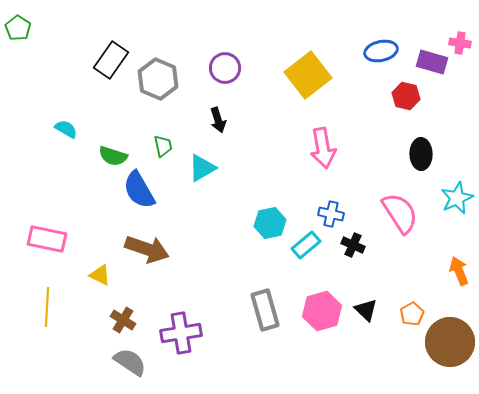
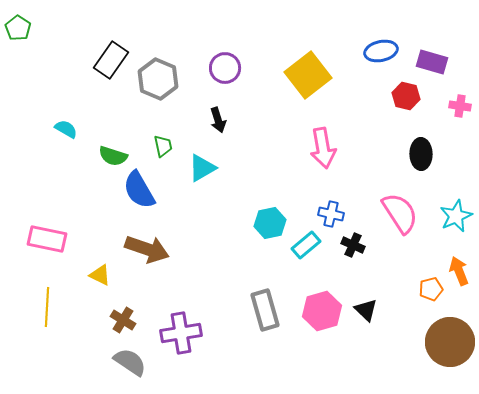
pink cross: moved 63 px down
cyan star: moved 1 px left, 18 px down
orange pentagon: moved 19 px right, 25 px up; rotated 15 degrees clockwise
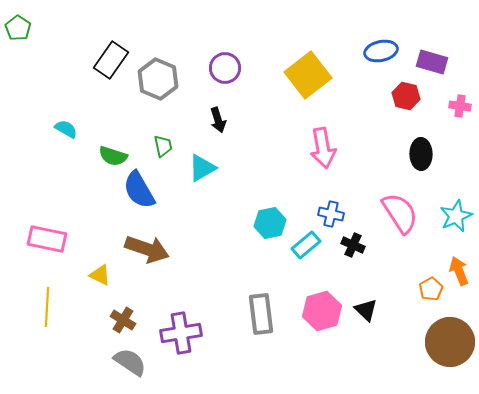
orange pentagon: rotated 15 degrees counterclockwise
gray rectangle: moved 4 px left, 4 px down; rotated 9 degrees clockwise
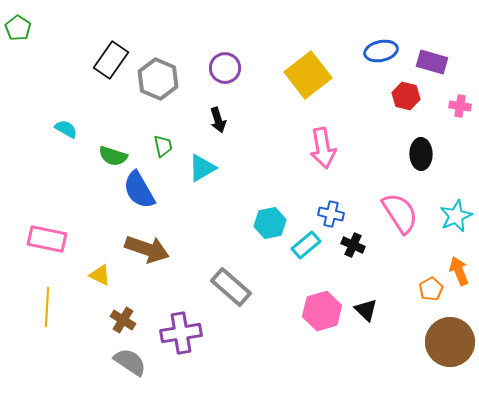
gray rectangle: moved 30 px left, 27 px up; rotated 42 degrees counterclockwise
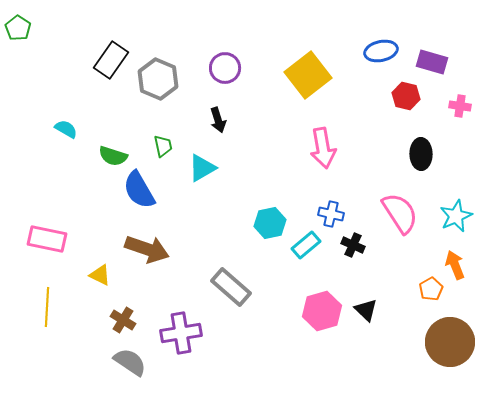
orange arrow: moved 4 px left, 6 px up
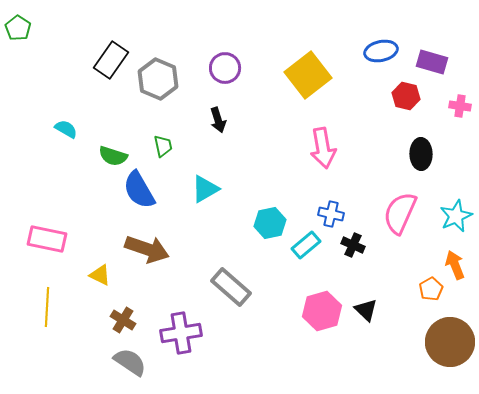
cyan triangle: moved 3 px right, 21 px down
pink semicircle: rotated 123 degrees counterclockwise
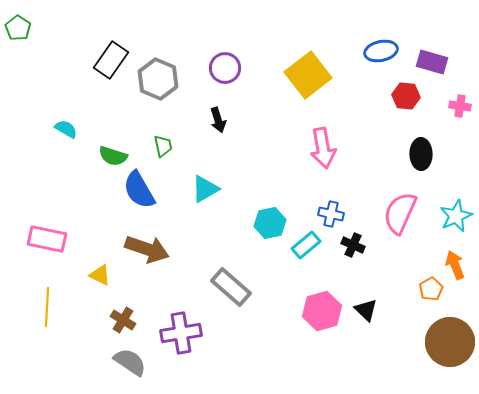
red hexagon: rotated 8 degrees counterclockwise
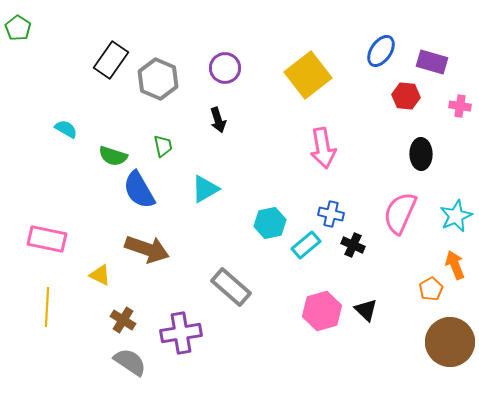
blue ellipse: rotated 44 degrees counterclockwise
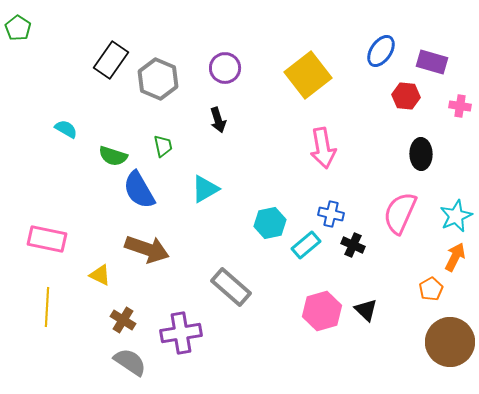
orange arrow: moved 8 px up; rotated 48 degrees clockwise
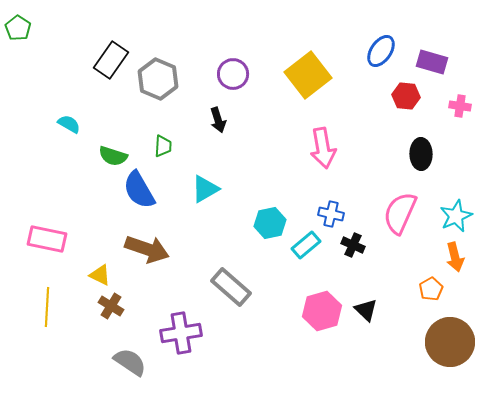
purple circle: moved 8 px right, 6 px down
cyan semicircle: moved 3 px right, 5 px up
green trapezoid: rotated 15 degrees clockwise
orange arrow: rotated 140 degrees clockwise
brown cross: moved 12 px left, 14 px up
